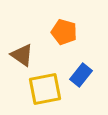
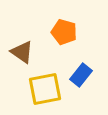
brown triangle: moved 3 px up
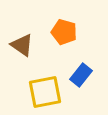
brown triangle: moved 7 px up
yellow square: moved 3 px down
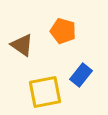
orange pentagon: moved 1 px left, 1 px up
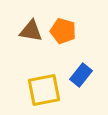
brown triangle: moved 9 px right, 14 px up; rotated 25 degrees counterclockwise
yellow square: moved 1 px left, 2 px up
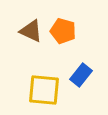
brown triangle: rotated 15 degrees clockwise
yellow square: rotated 16 degrees clockwise
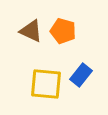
yellow square: moved 2 px right, 6 px up
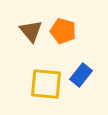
brown triangle: rotated 25 degrees clockwise
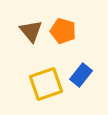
yellow square: rotated 24 degrees counterclockwise
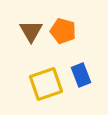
brown triangle: rotated 10 degrees clockwise
blue rectangle: rotated 60 degrees counterclockwise
